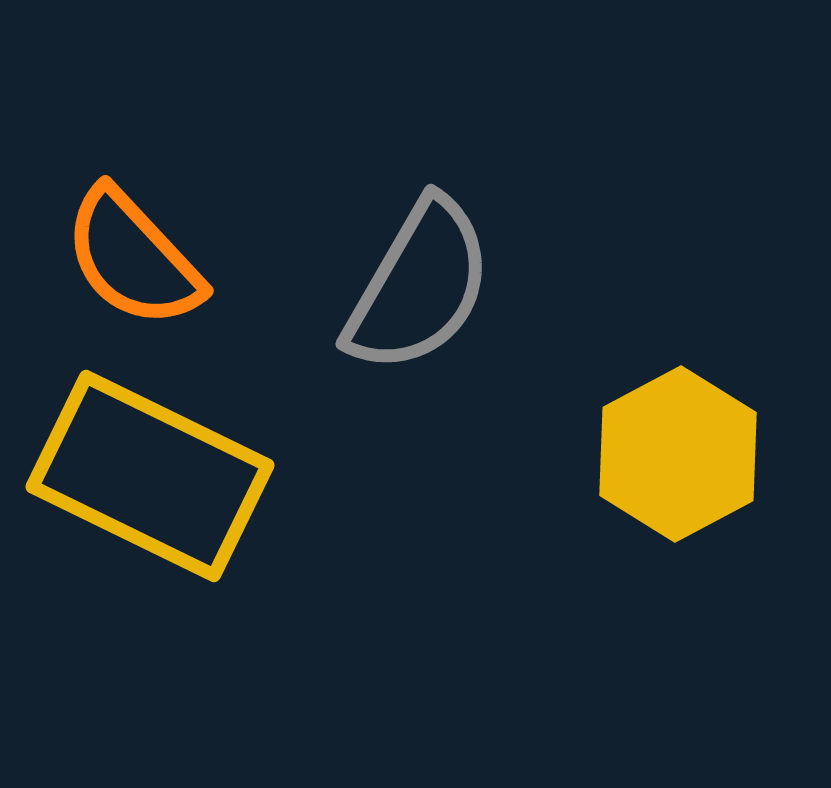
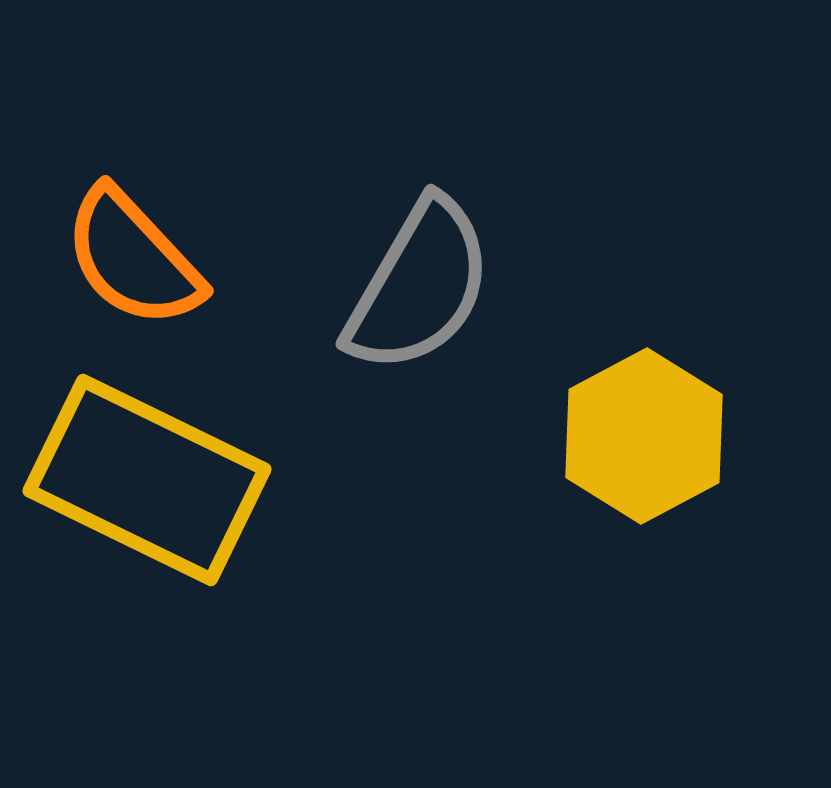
yellow hexagon: moved 34 px left, 18 px up
yellow rectangle: moved 3 px left, 4 px down
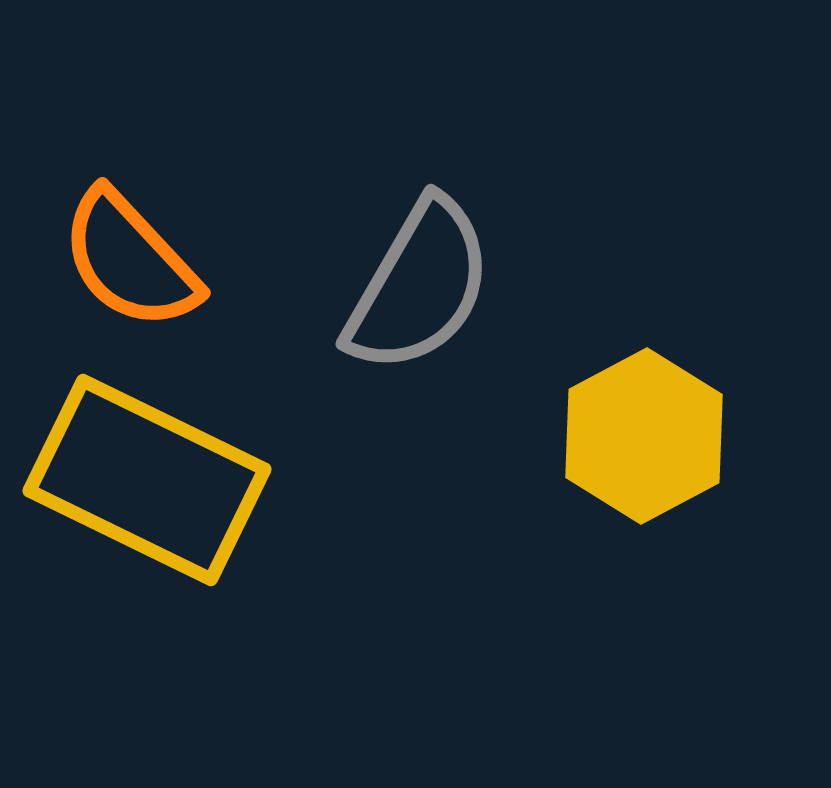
orange semicircle: moved 3 px left, 2 px down
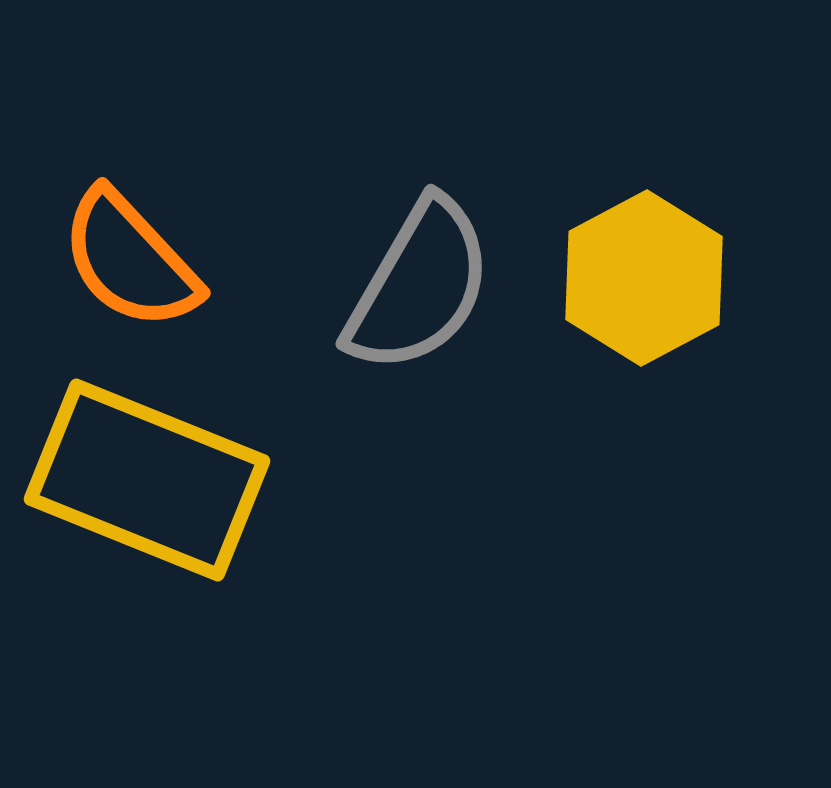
yellow hexagon: moved 158 px up
yellow rectangle: rotated 4 degrees counterclockwise
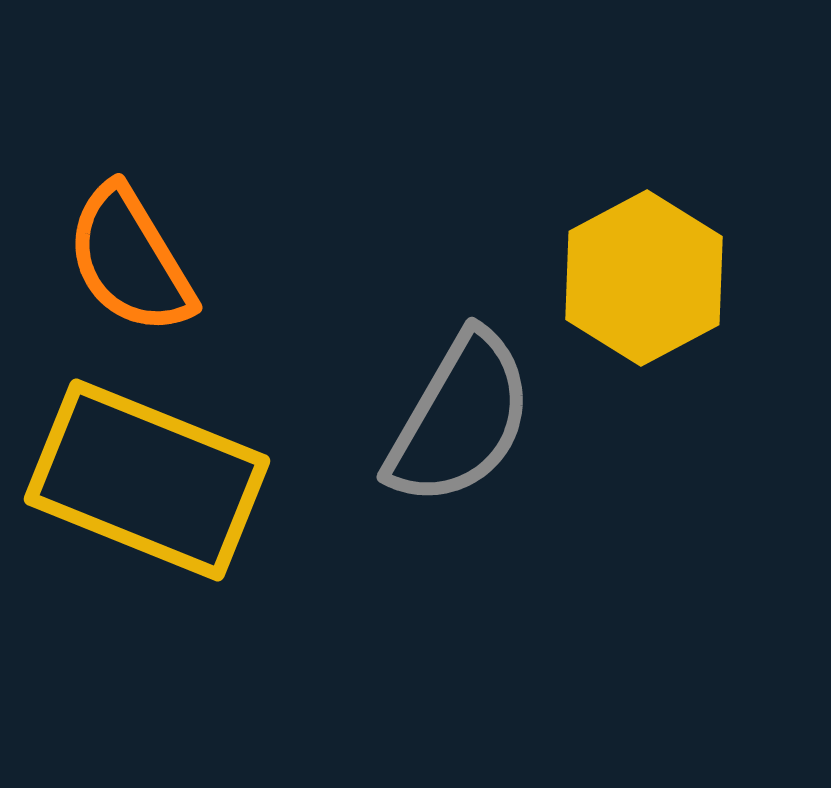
orange semicircle: rotated 12 degrees clockwise
gray semicircle: moved 41 px right, 133 px down
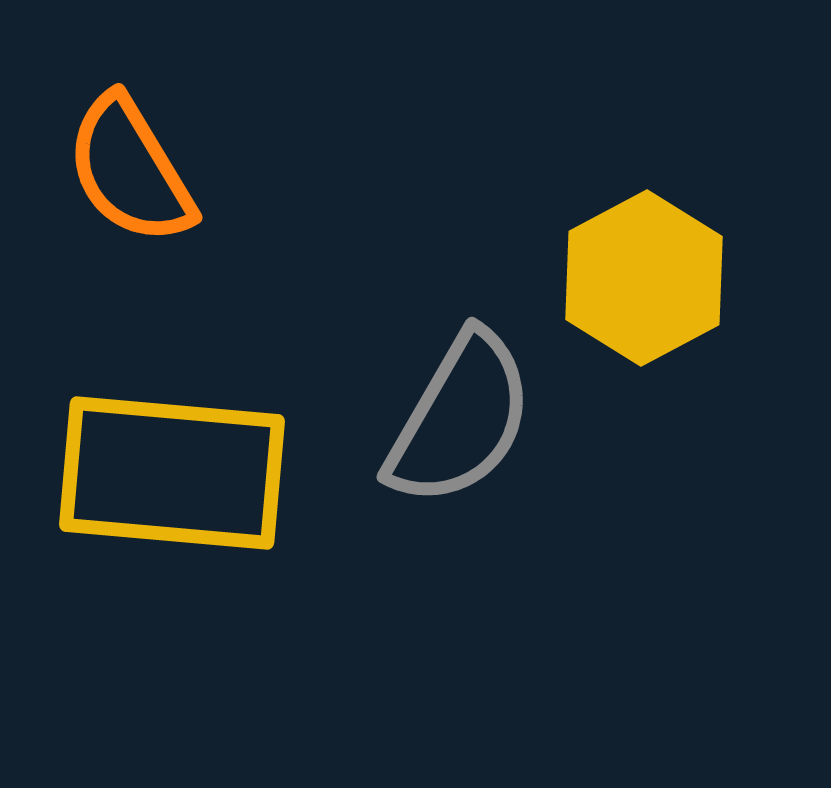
orange semicircle: moved 90 px up
yellow rectangle: moved 25 px right, 7 px up; rotated 17 degrees counterclockwise
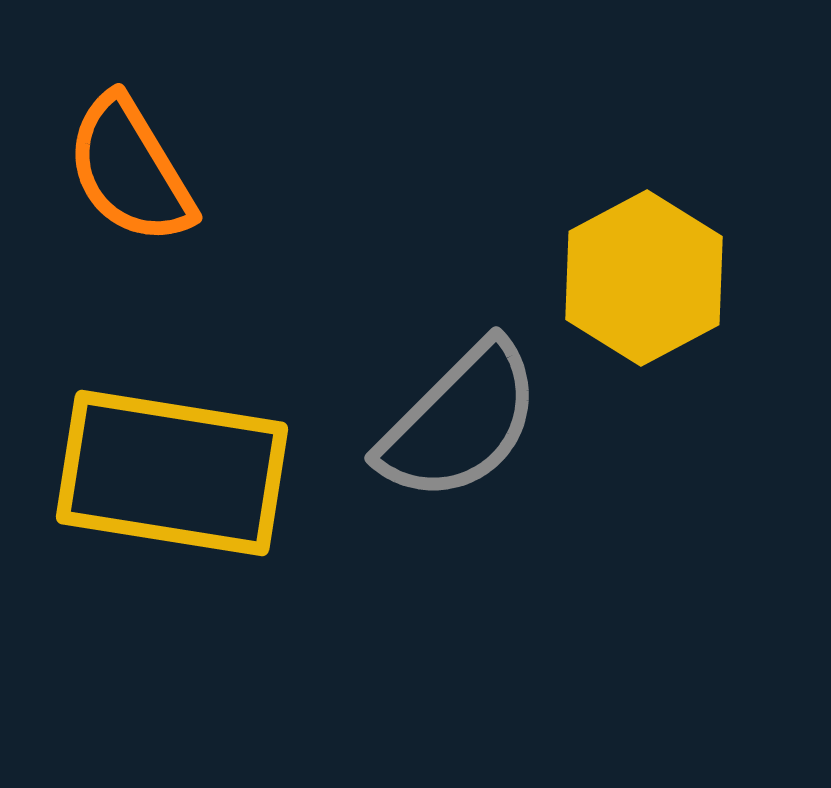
gray semicircle: moved 3 px down; rotated 15 degrees clockwise
yellow rectangle: rotated 4 degrees clockwise
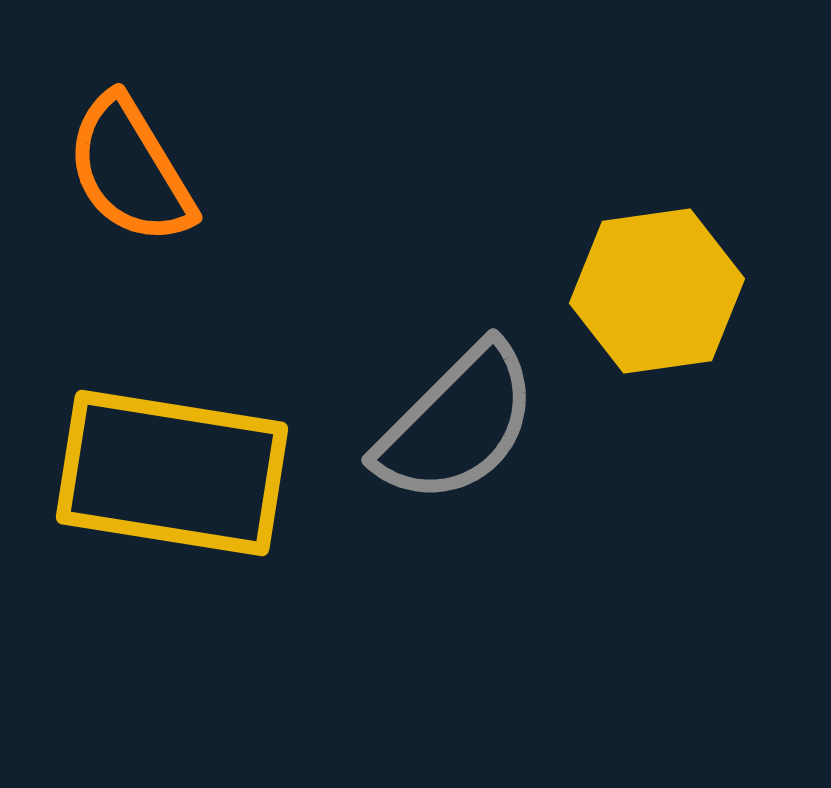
yellow hexagon: moved 13 px right, 13 px down; rotated 20 degrees clockwise
gray semicircle: moved 3 px left, 2 px down
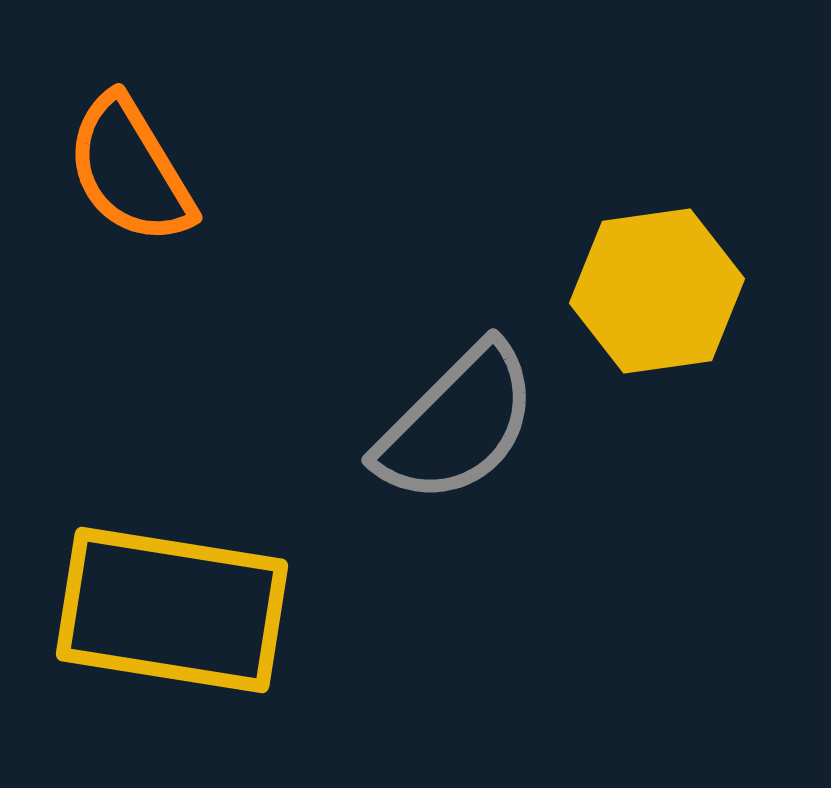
yellow rectangle: moved 137 px down
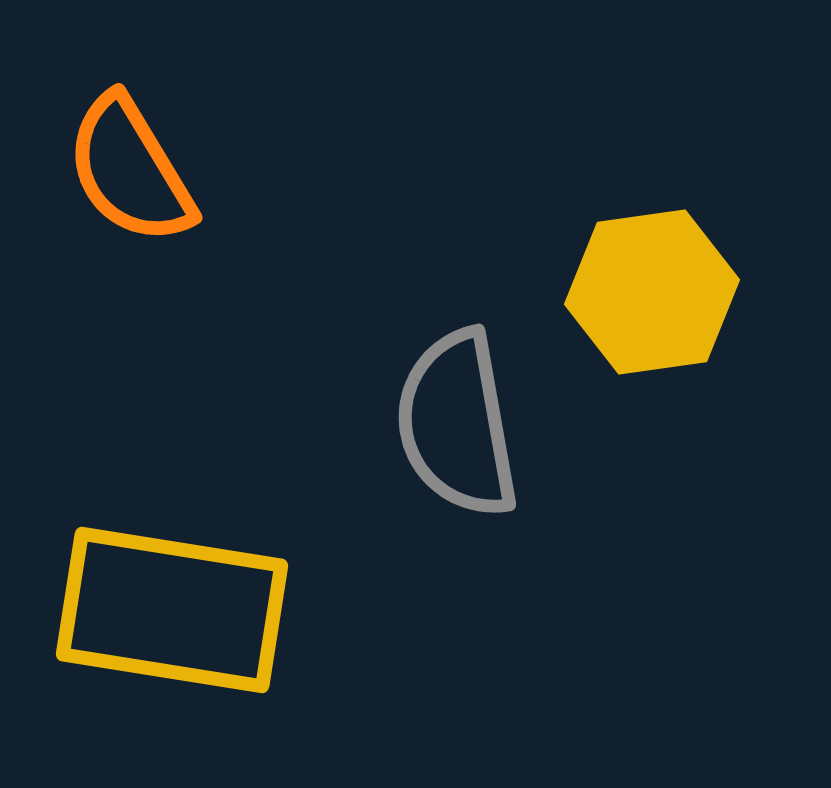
yellow hexagon: moved 5 px left, 1 px down
gray semicircle: rotated 125 degrees clockwise
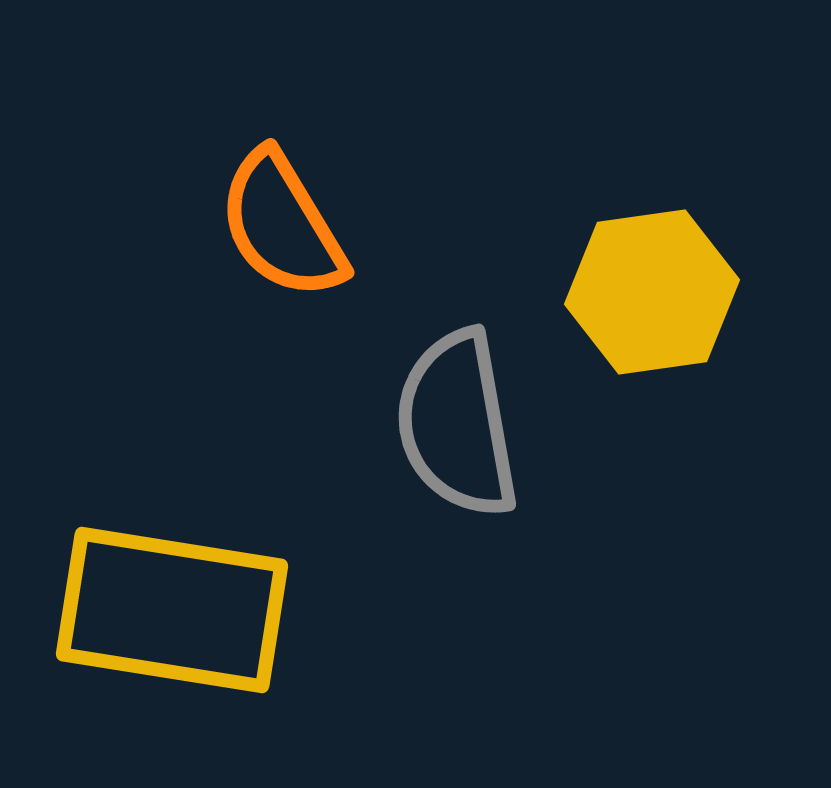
orange semicircle: moved 152 px right, 55 px down
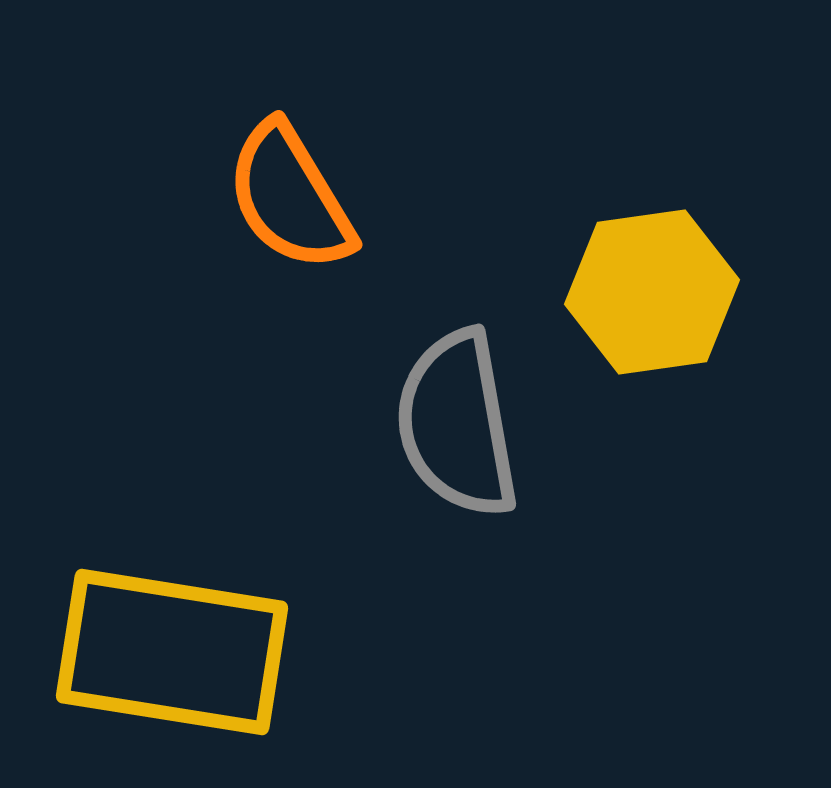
orange semicircle: moved 8 px right, 28 px up
yellow rectangle: moved 42 px down
